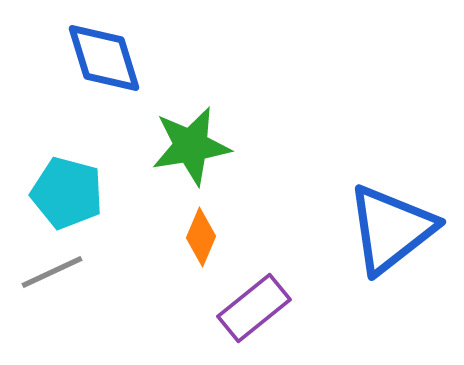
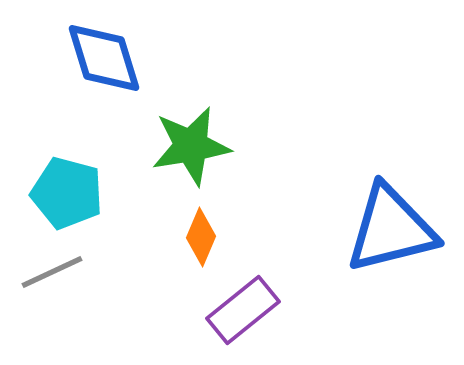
blue triangle: rotated 24 degrees clockwise
purple rectangle: moved 11 px left, 2 px down
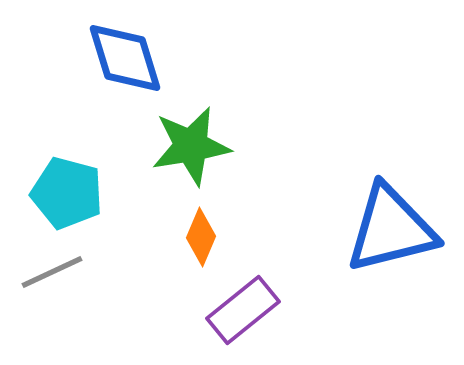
blue diamond: moved 21 px right
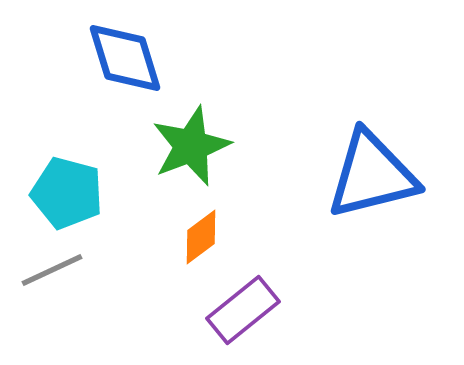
green star: rotated 12 degrees counterclockwise
blue triangle: moved 19 px left, 54 px up
orange diamond: rotated 30 degrees clockwise
gray line: moved 2 px up
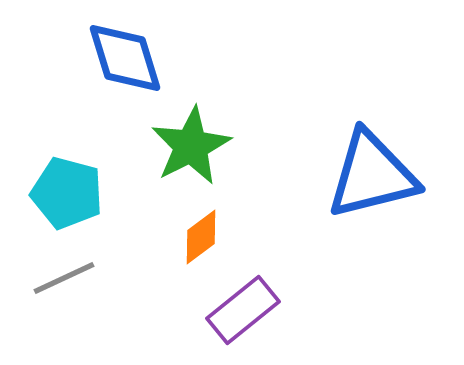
green star: rotated 6 degrees counterclockwise
gray line: moved 12 px right, 8 px down
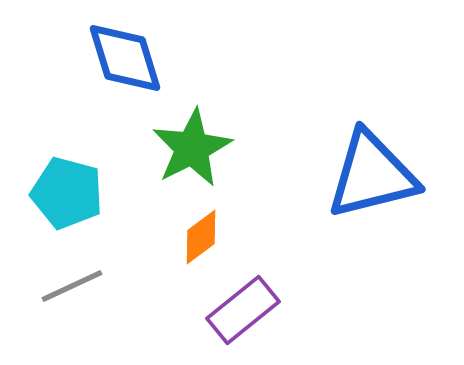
green star: moved 1 px right, 2 px down
gray line: moved 8 px right, 8 px down
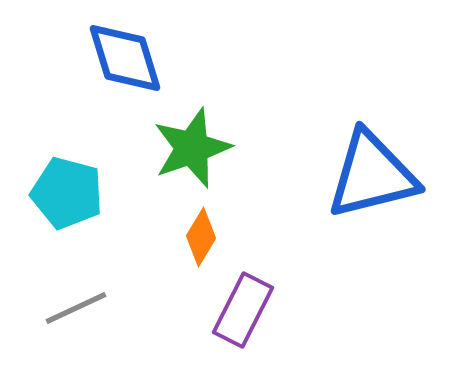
green star: rotated 8 degrees clockwise
orange diamond: rotated 22 degrees counterclockwise
gray line: moved 4 px right, 22 px down
purple rectangle: rotated 24 degrees counterclockwise
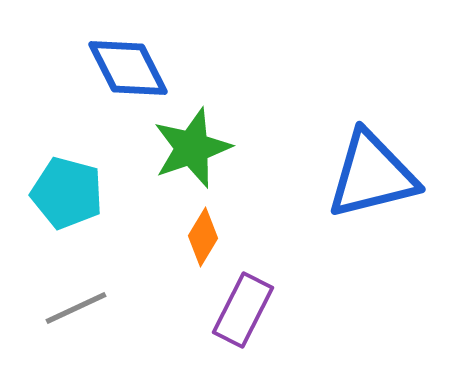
blue diamond: moved 3 px right, 10 px down; rotated 10 degrees counterclockwise
orange diamond: moved 2 px right
